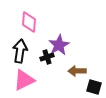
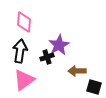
pink diamond: moved 5 px left
pink triangle: rotated 10 degrees counterclockwise
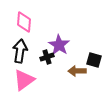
purple star: rotated 10 degrees counterclockwise
black square: moved 27 px up
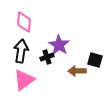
black arrow: moved 1 px right
black square: moved 1 px right
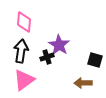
brown arrow: moved 6 px right, 12 px down
